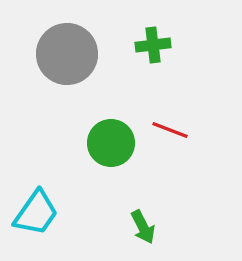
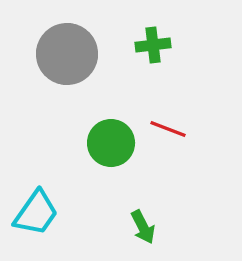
red line: moved 2 px left, 1 px up
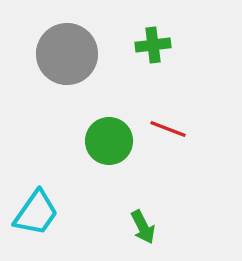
green circle: moved 2 px left, 2 px up
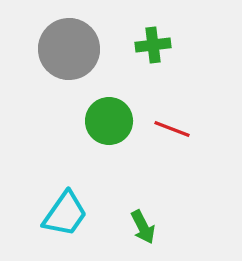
gray circle: moved 2 px right, 5 px up
red line: moved 4 px right
green circle: moved 20 px up
cyan trapezoid: moved 29 px right, 1 px down
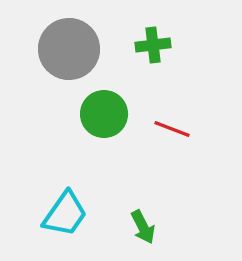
green circle: moved 5 px left, 7 px up
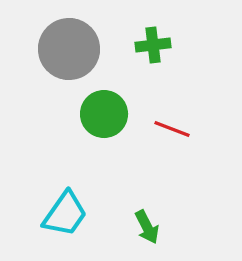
green arrow: moved 4 px right
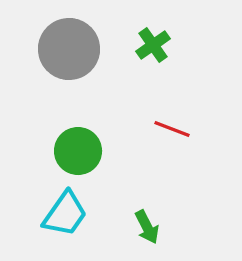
green cross: rotated 28 degrees counterclockwise
green circle: moved 26 px left, 37 px down
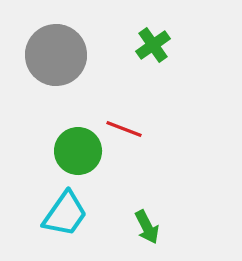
gray circle: moved 13 px left, 6 px down
red line: moved 48 px left
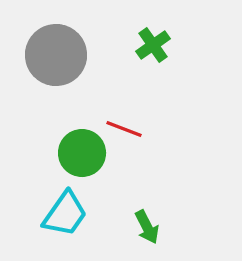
green circle: moved 4 px right, 2 px down
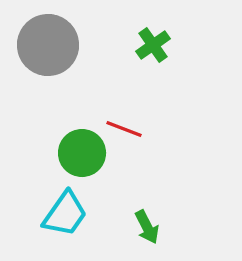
gray circle: moved 8 px left, 10 px up
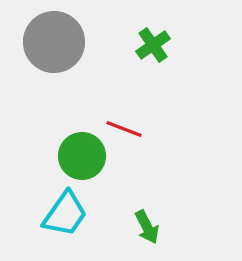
gray circle: moved 6 px right, 3 px up
green circle: moved 3 px down
